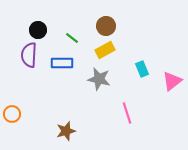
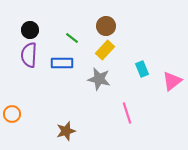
black circle: moved 8 px left
yellow rectangle: rotated 18 degrees counterclockwise
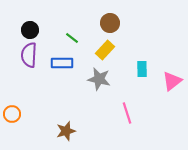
brown circle: moved 4 px right, 3 px up
cyan rectangle: rotated 21 degrees clockwise
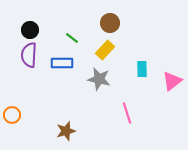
orange circle: moved 1 px down
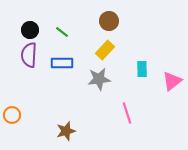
brown circle: moved 1 px left, 2 px up
green line: moved 10 px left, 6 px up
gray star: rotated 20 degrees counterclockwise
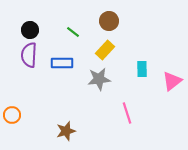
green line: moved 11 px right
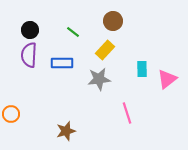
brown circle: moved 4 px right
pink triangle: moved 5 px left, 2 px up
orange circle: moved 1 px left, 1 px up
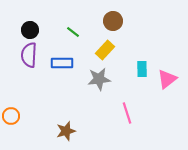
orange circle: moved 2 px down
